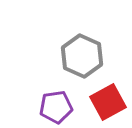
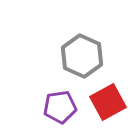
purple pentagon: moved 4 px right
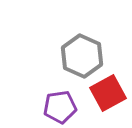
red square: moved 9 px up
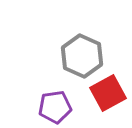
purple pentagon: moved 5 px left
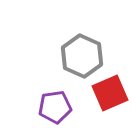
red square: moved 2 px right; rotated 6 degrees clockwise
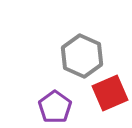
purple pentagon: rotated 28 degrees counterclockwise
